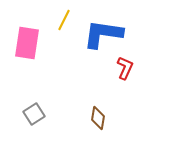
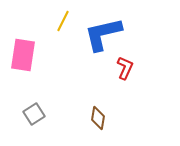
yellow line: moved 1 px left, 1 px down
blue L-shape: rotated 21 degrees counterclockwise
pink rectangle: moved 4 px left, 12 px down
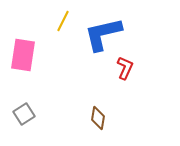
gray square: moved 10 px left
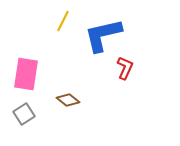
blue L-shape: moved 1 px down
pink rectangle: moved 3 px right, 19 px down
brown diamond: moved 30 px left, 18 px up; rotated 60 degrees counterclockwise
